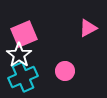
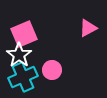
pink circle: moved 13 px left, 1 px up
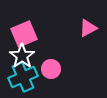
white star: moved 3 px right, 1 px down
pink circle: moved 1 px left, 1 px up
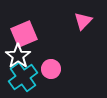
pink triangle: moved 5 px left, 7 px up; rotated 18 degrees counterclockwise
white star: moved 4 px left
cyan cross: rotated 12 degrees counterclockwise
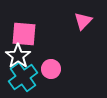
pink square: rotated 28 degrees clockwise
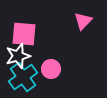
white star: rotated 20 degrees clockwise
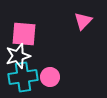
pink circle: moved 1 px left, 8 px down
cyan cross: rotated 28 degrees clockwise
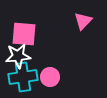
white star: rotated 10 degrees clockwise
